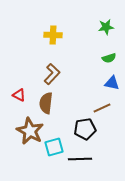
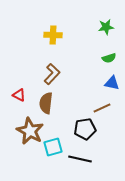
cyan square: moved 1 px left
black line: rotated 15 degrees clockwise
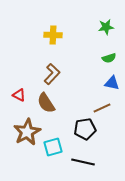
brown semicircle: rotated 40 degrees counterclockwise
brown star: moved 3 px left, 1 px down; rotated 16 degrees clockwise
black line: moved 3 px right, 3 px down
